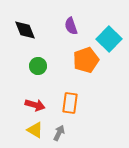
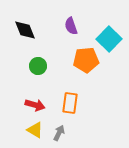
orange pentagon: rotated 15 degrees clockwise
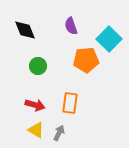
yellow triangle: moved 1 px right
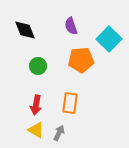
orange pentagon: moved 5 px left
red arrow: moved 1 px right; rotated 84 degrees clockwise
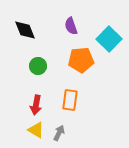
orange rectangle: moved 3 px up
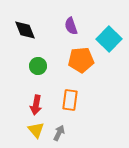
yellow triangle: rotated 18 degrees clockwise
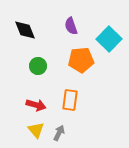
red arrow: rotated 84 degrees counterclockwise
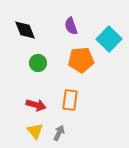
green circle: moved 3 px up
yellow triangle: moved 1 px left, 1 px down
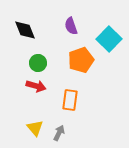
orange pentagon: rotated 15 degrees counterclockwise
red arrow: moved 19 px up
yellow triangle: moved 3 px up
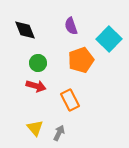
orange rectangle: rotated 35 degrees counterclockwise
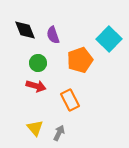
purple semicircle: moved 18 px left, 9 px down
orange pentagon: moved 1 px left
